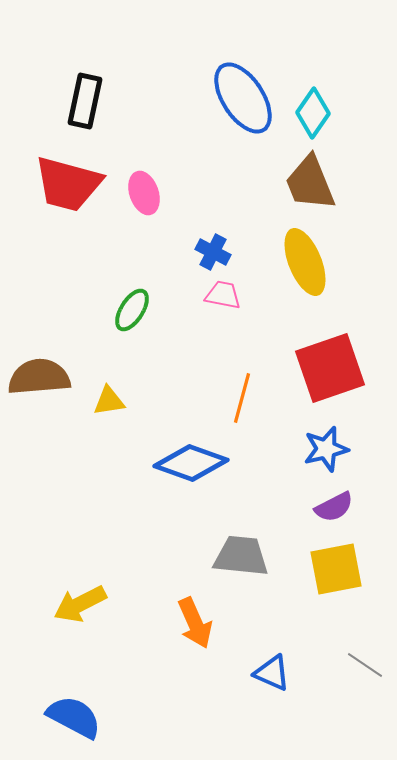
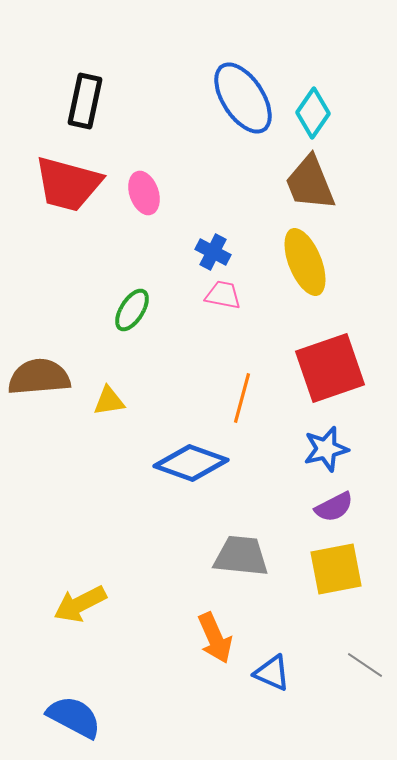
orange arrow: moved 20 px right, 15 px down
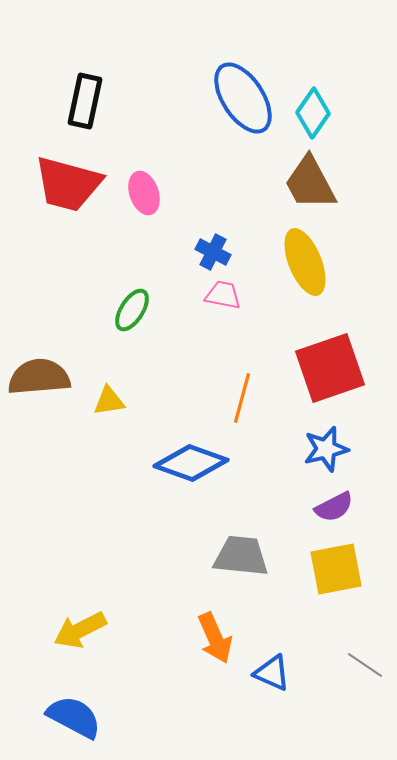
brown trapezoid: rotated 6 degrees counterclockwise
yellow arrow: moved 26 px down
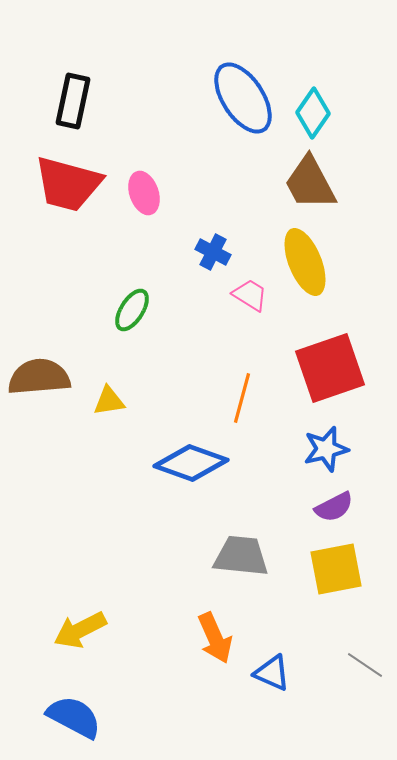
black rectangle: moved 12 px left
pink trapezoid: moved 27 px right; rotated 21 degrees clockwise
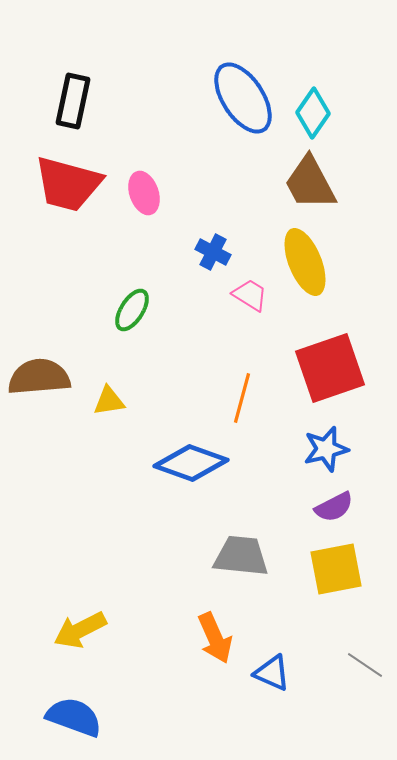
blue semicircle: rotated 8 degrees counterclockwise
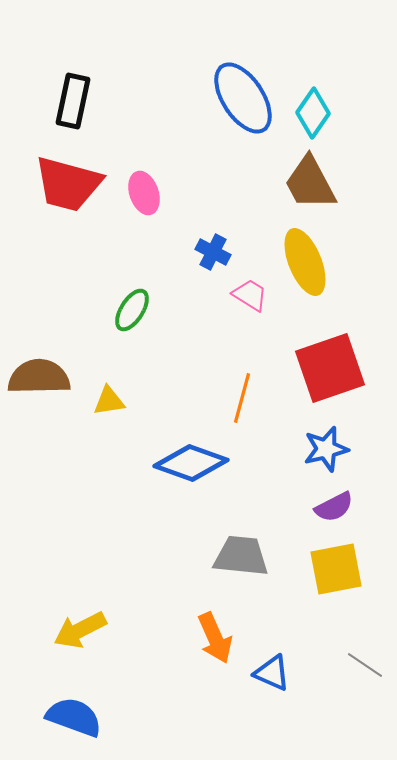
brown semicircle: rotated 4 degrees clockwise
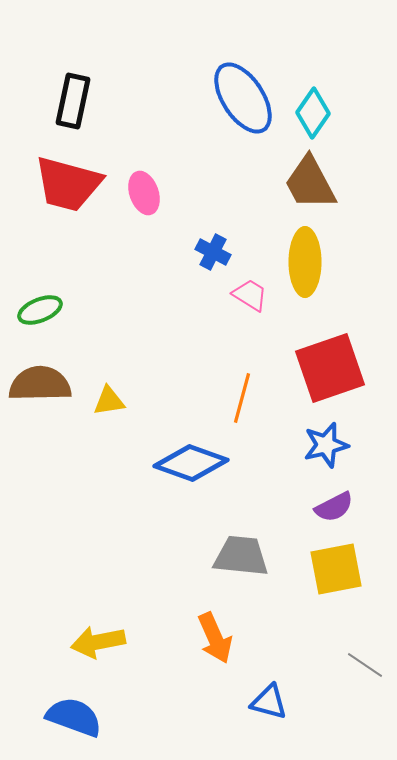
yellow ellipse: rotated 22 degrees clockwise
green ellipse: moved 92 px left; rotated 36 degrees clockwise
brown semicircle: moved 1 px right, 7 px down
blue star: moved 4 px up
yellow arrow: moved 18 px right, 12 px down; rotated 16 degrees clockwise
blue triangle: moved 3 px left, 29 px down; rotated 9 degrees counterclockwise
